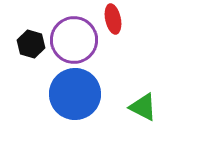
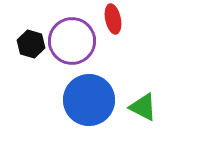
purple circle: moved 2 px left, 1 px down
blue circle: moved 14 px right, 6 px down
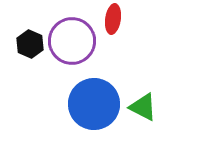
red ellipse: rotated 20 degrees clockwise
black hexagon: moved 1 px left; rotated 8 degrees clockwise
blue circle: moved 5 px right, 4 px down
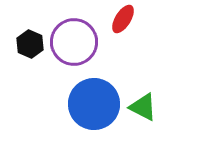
red ellipse: moved 10 px right; rotated 24 degrees clockwise
purple circle: moved 2 px right, 1 px down
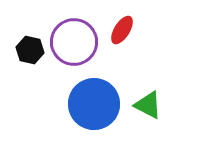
red ellipse: moved 1 px left, 11 px down
black hexagon: moved 6 px down; rotated 12 degrees counterclockwise
green triangle: moved 5 px right, 2 px up
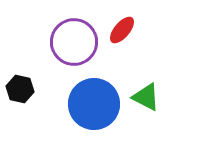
red ellipse: rotated 8 degrees clockwise
black hexagon: moved 10 px left, 39 px down
green triangle: moved 2 px left, 8 px up
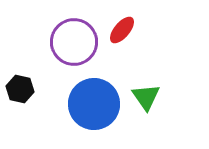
green triangle: rotated 28 degrees clockwise
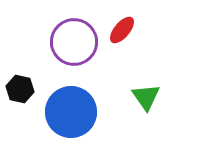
blue circle: moved 23 px left, 8 px down
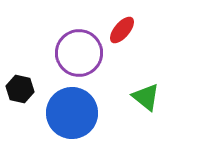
purple circle: moved 5 px right, 11 px down
green triangle: rotated 16 degrees counterclockwise
blue circle: moved 1 px right, 1 px down
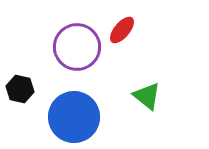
purple circle: moved 2 px left, 6 px up
green triangle: moved 1 px right, 1 px up
blue circle: moved 2 px right, 4 px down
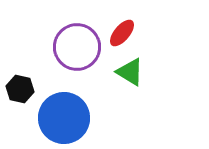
red ellipse: moved 3 px down
green triangle: moved 17 px left, 24 px up; rotated 8 degrees counterclockwise
blue circle: moved 10 px left, 1 px down
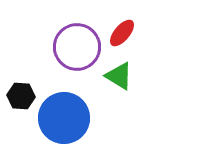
green triangle: moved 11 px left, 4 px down
black hexagon: moved 1 px right, 7 px down; rotated 8 degrees counterclockwise
